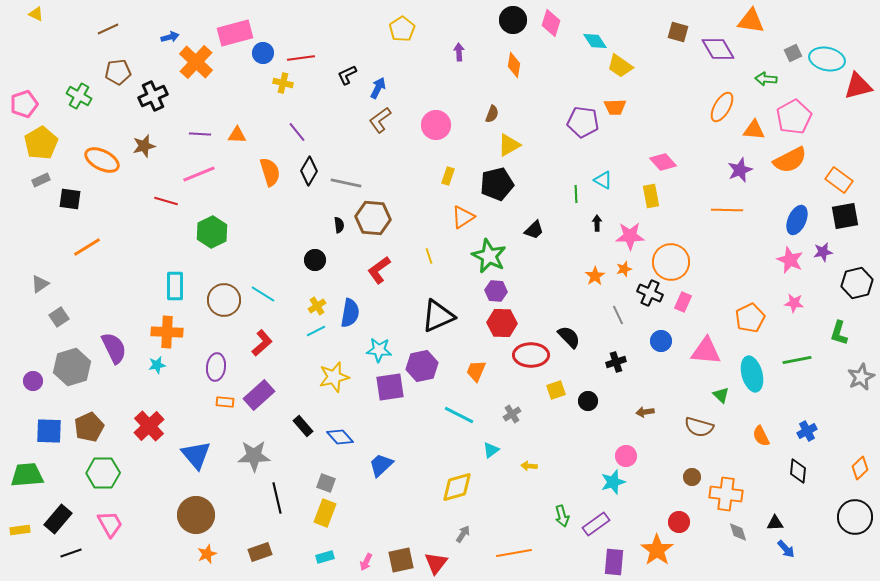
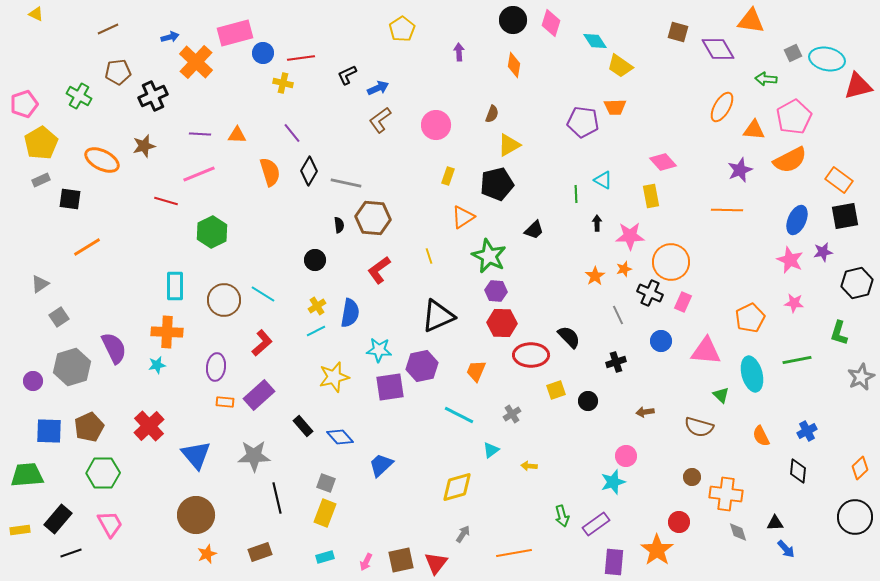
blue arrow at (378, 88): rotated 40 degrees clockwise
purple line at (297, 132): moved 5 px left, 1 px down
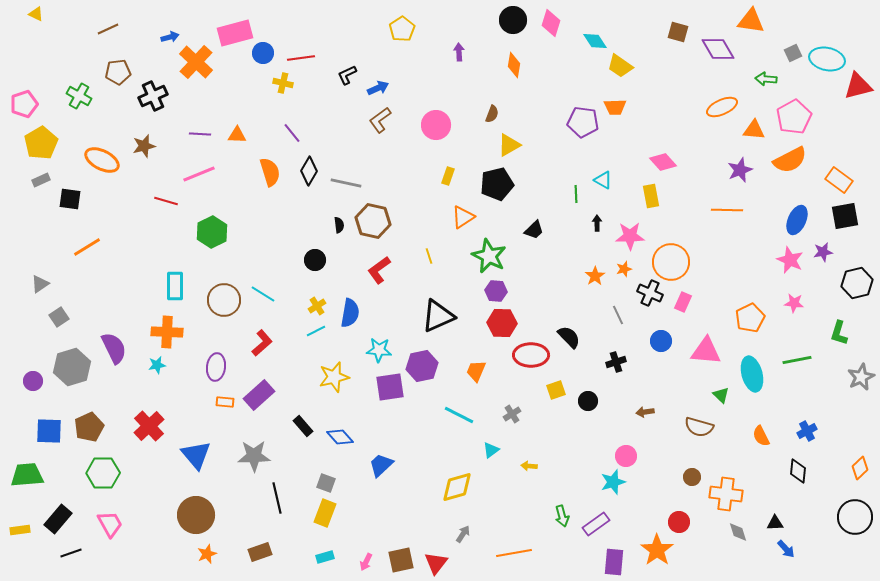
orange ellipse at (722, 107): rotated 36 degrees clockwise
brown hexagon at (373, 218): moved 3 px down; rotated 8 degrees clockwise
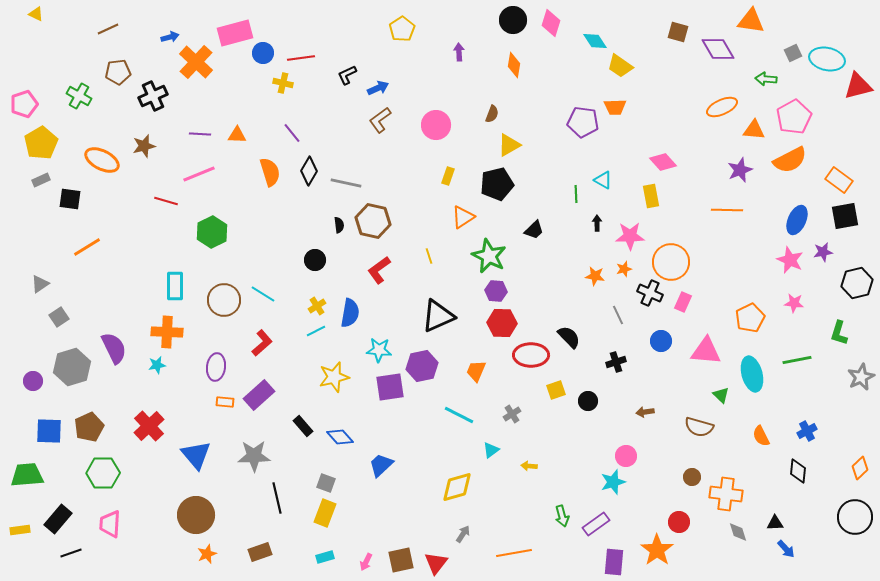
orange star at (595, 276): rotated 30 degrees counterclockwise
pink trapezoid at (110, 524): rotated 148 degrees counterclockwise
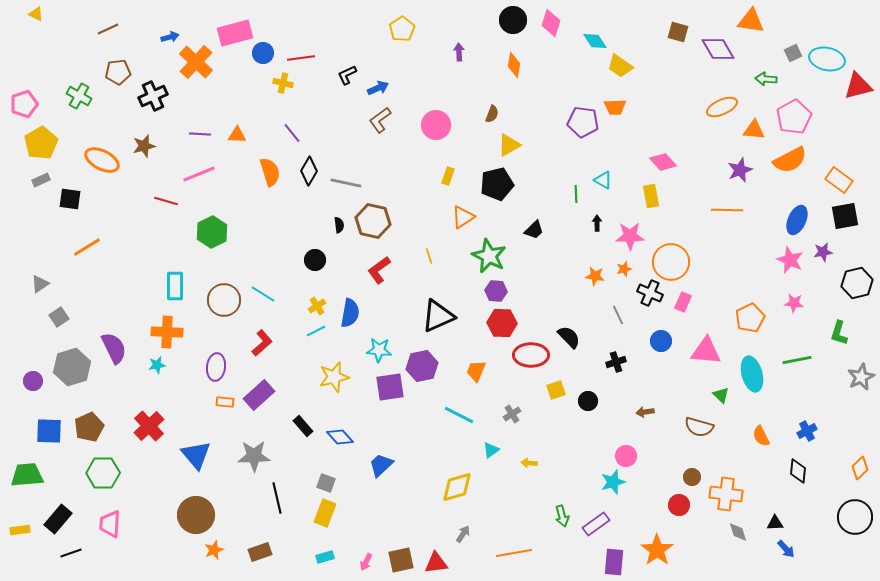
yellow arrow at (529, 466): moved 3 px up
red circle at (679, 522): moved 17 px up
orange star at (207, 554): moved 7 px right, 4 px up
red triangle at (436, 563): rotated 45 degrees clockwise
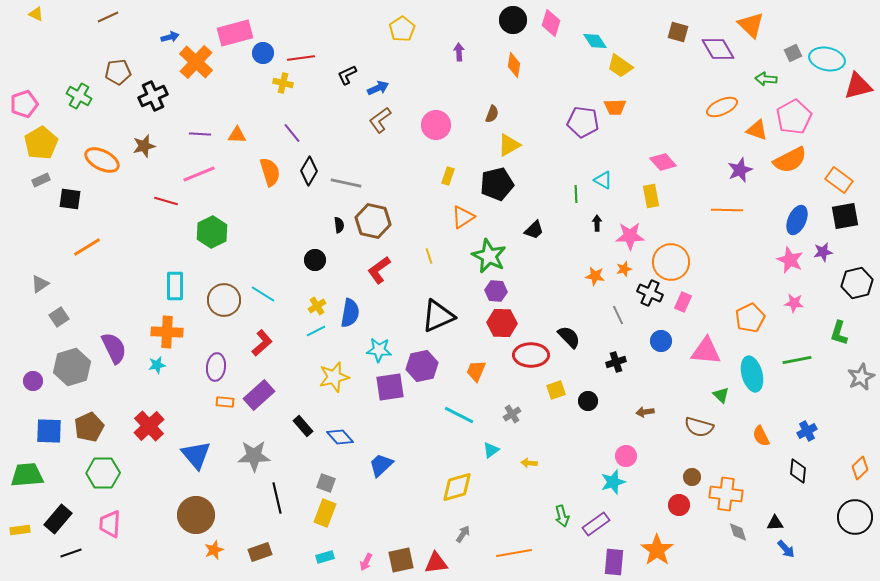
orange triangle at (751, 21): moved 4 px down; rotated 36 degrees clockwise
brown line at (108, 29): moved 12 px up
orange triangle at (754, 130): moved 3 px right; rotated 15 degrees clockwise
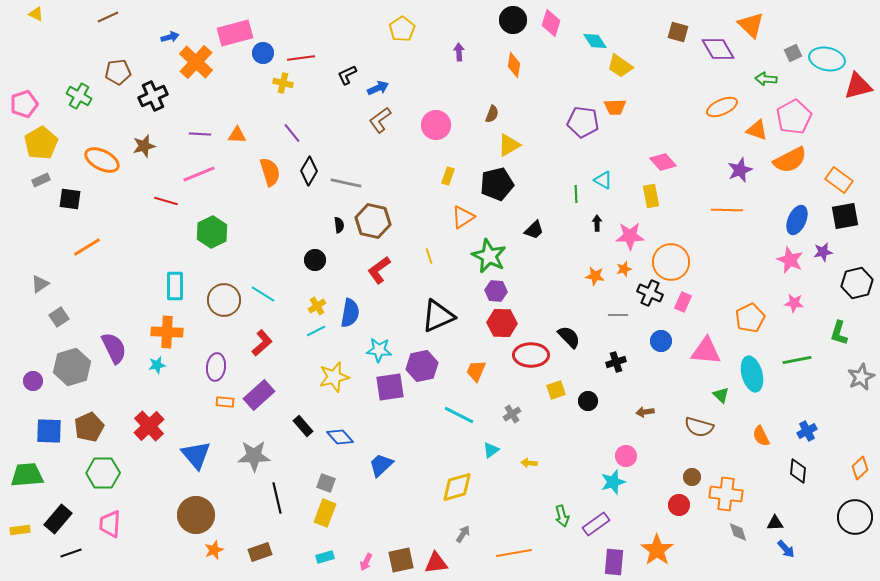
gray line at (618, 315): rotated 66 degrees counterclockwise
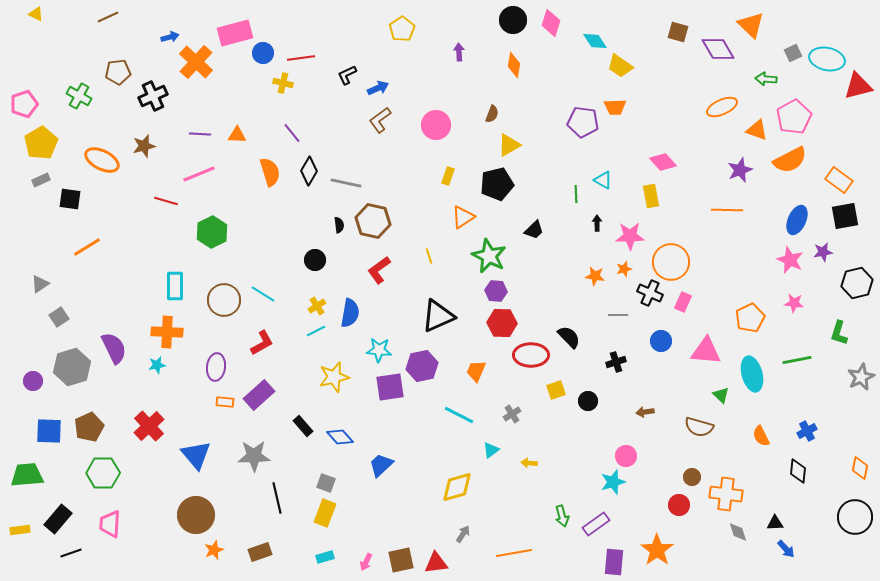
red L-shape at (262, 343): rotated 12 degrees clockwise
orange diamond at (860, 468): rotated 35 degrees counterclockwise
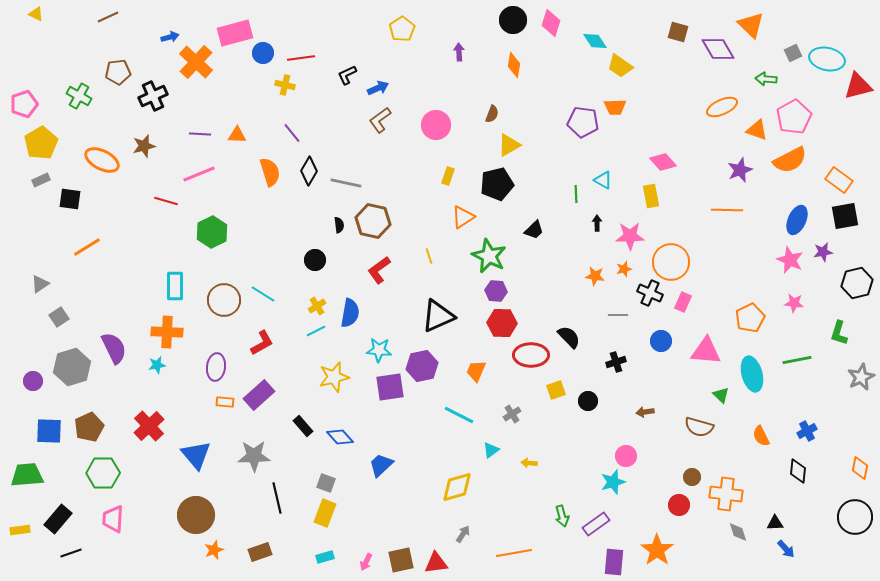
yellow cross at (283, 83): moved 2 px right, 2 px down
pink trapezoid at (110, 524): moved 3 px right, 5 px up
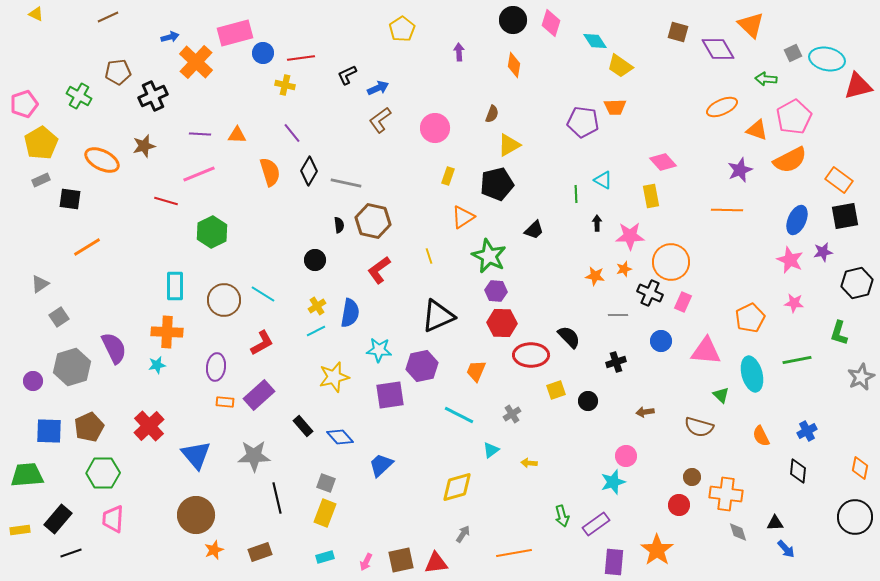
pink circle at (436, 125): moved 1 px left, 3 px down
purple square at (390, 387): moved 8 px down
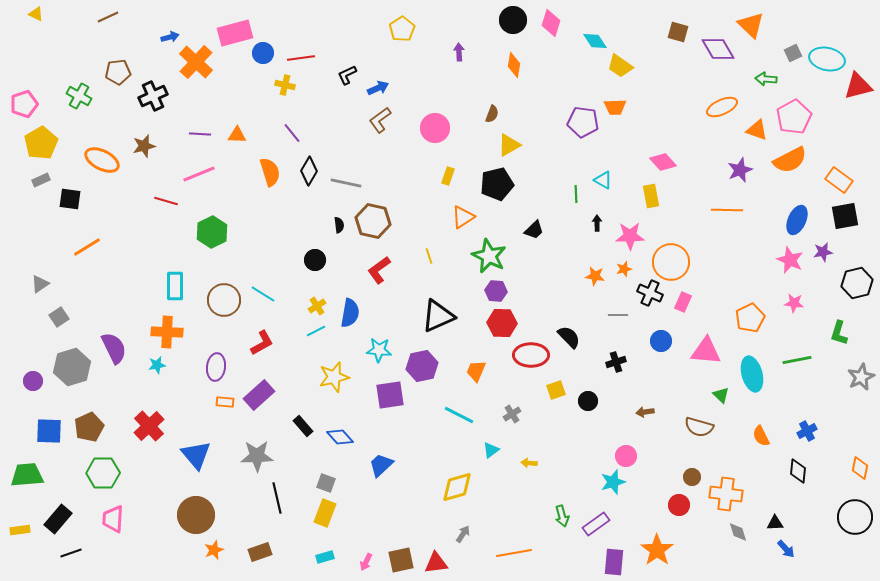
gray star at (254, 456): moved 3 px right
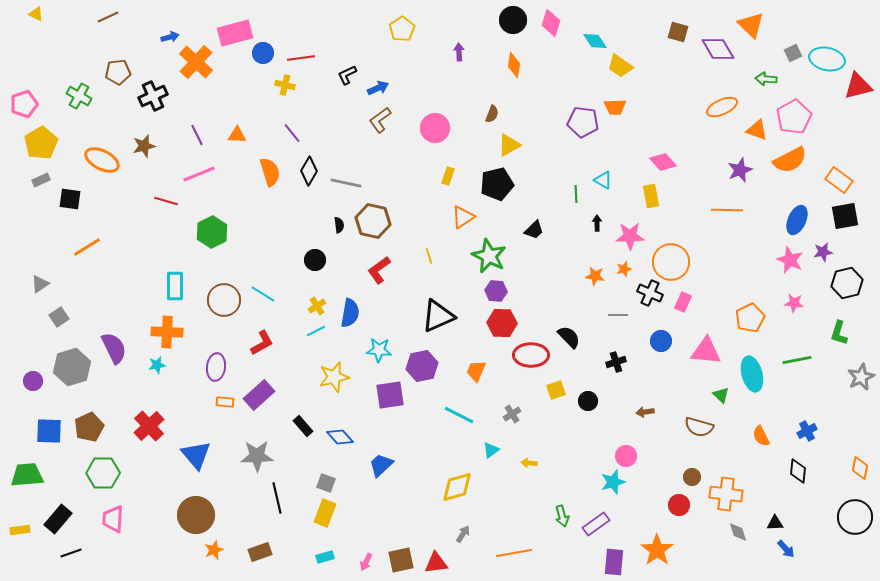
purple line at (200, 134): moved 3 px left, 1 px down; rotated 60 degrees clockwise
black hexagon at (857, 283): moved 10 px left
